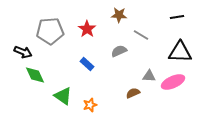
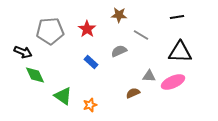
blue rectangle: moved 4 px right, 2 px up
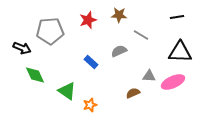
red star: moved 1 px right, 9 px up; rotated 18 degrees clockwise
black arrow: moved 1 px left, 4 px up
green triangle: moved 4 px right, 5 px up
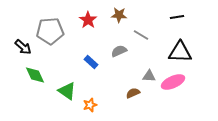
red star: rotated 18 degrees counterclockwise
black arrow: moved 1 px right, 1 px up; rotated 18 degrees clockwise
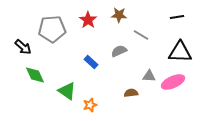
gray pentagon: moved 2 px right, 2 px up
brown semicircle: moved 2 px left; rotated 16 degrees clockwise
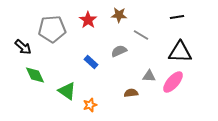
pink ellipse: rotated 25 degrees counterclockwise
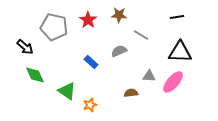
gray pentagon: moved 2 px right, 2 px up; rotated 16 degrees clockwise
black arrow: moved 2 px right
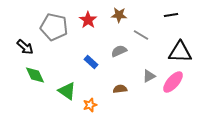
black line: moved 6 px left, 2 px up
gray triangle: rotated 32 degrees counterclockwise
brown semicircle: moved 11 px left, 4 px up
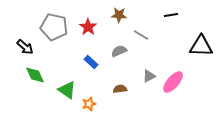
red star: moved 7 px down
black triangle: moved 21 px right, 6 px up
green triangle: moved 1 px up
orange star: moved 1 px left, 1 px up
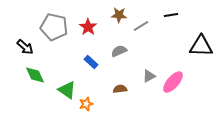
gray line: moved 9 px up; rotated 63 degrees counterclockwise
orange star: moved 3 px left
